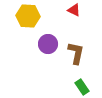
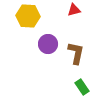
red triangle: rotated 40 degrees counterclockwise
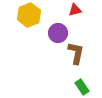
red triangle: moved 1 px right
yellow hexagon: moved 1 px right, 1 px up; rotated 25 degrees counterclockwise
purple circle: moved 10 px right, 11 px up
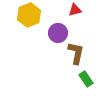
green rectangle: moved 4 px right, 8 px up
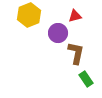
red triangle: moved 6 px down
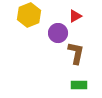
red triangle: rotated 16 degrees counterclockwise
green rectangle: moved 7 px left, 6 px down; rotated 56 degrees counterclockwise
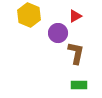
yellow hexagon: rotated 15 degrees counterclockwise
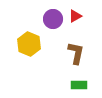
yellow hexagon: moved 29 px down
purple circle: moved 5 px left, 14 px up
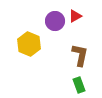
purple circle: moved 2 px right, 2 px down
brown L-shape: moved 4 px right, 2 px down
green rectangle: rotated 70 degrees clockwise
